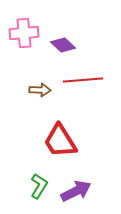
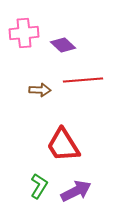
red trapezoid: moved 3 px right, 4 px down
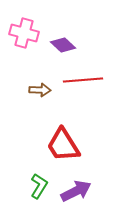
pink cross: rotated 20 degrees clockwise
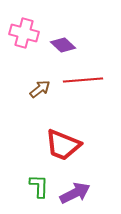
brown arrow: moved 1 px up; rotated 40 degrees counterclockwise
red trapezoid: rotated 36 degrees counterclockwise
green L-shape: rotated 30 degrees counterclockwise
purple arrow: moved 1 px left, 2 px down
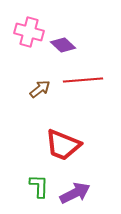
pink cross: moved 5 px right, 1 px up
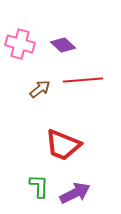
pink cross: moved 9 px left, 12 px down
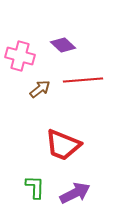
pink cross: moved 12 px down
green L-shape: moved 4 px left, 1 px down
